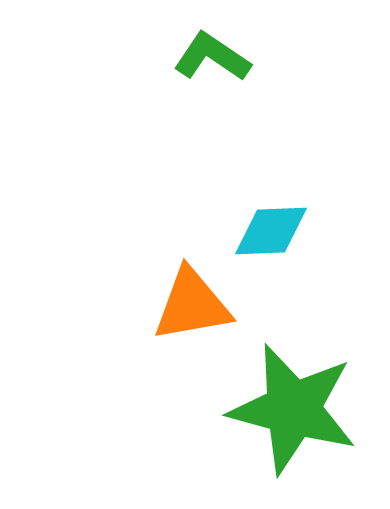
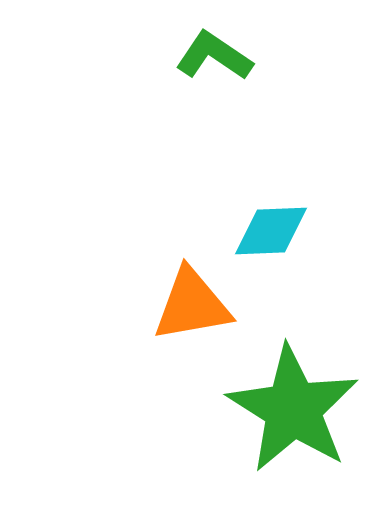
green L-shape: moved 2 px right, 1 px up
green star: rotated 17 degrees clockwise
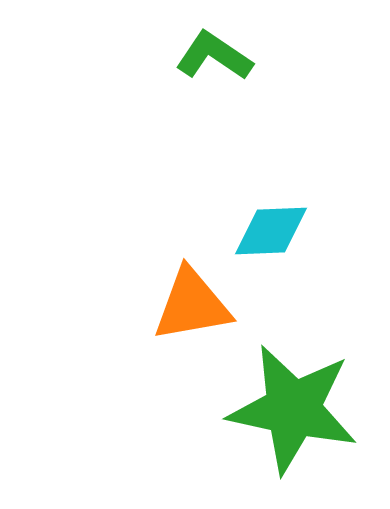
green star: rotated 20 degrees counterclockwise
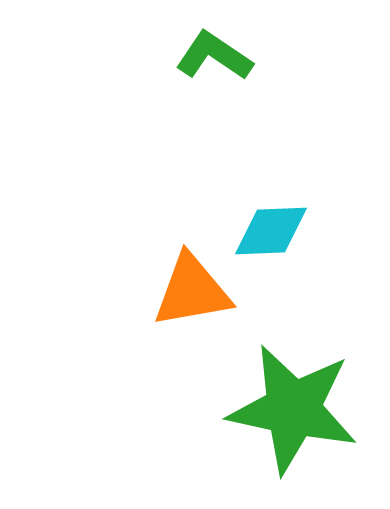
orange triangle: moved 14 px up
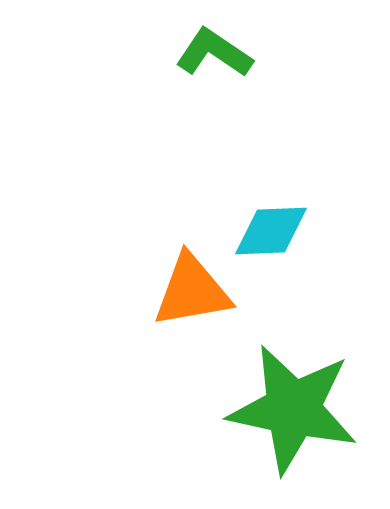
green L-shape: moved 3 px up
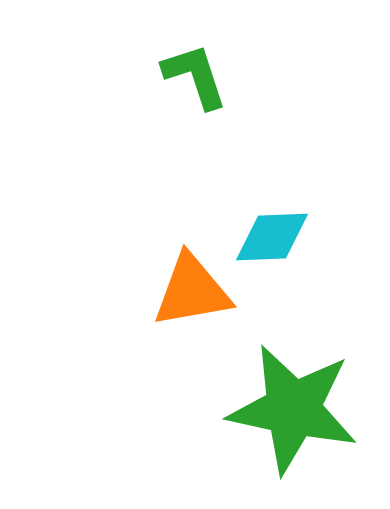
green L-shape: moved 19 px left, 23 px down; rotated 38 degrees clockwise
cyan diamond: moved 1 px right, 6 px down
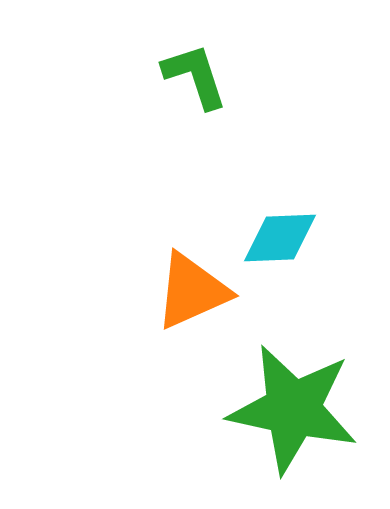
cyan diamond: moved 8 px right, 1 px down
orange triangle: rotated 14 degrees counterclockwise
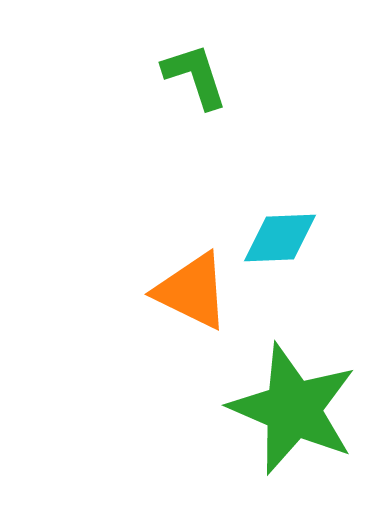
orange triangle: rotated 50 degrees clockwise
green star: rotated 11 degrees clockwise
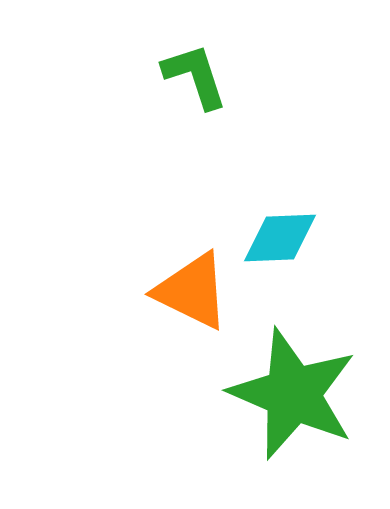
green star: moved 15 px up
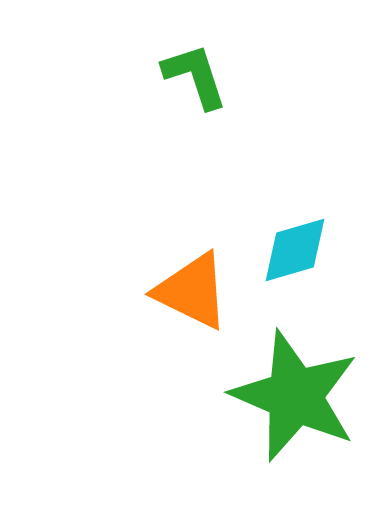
cyan diamond: moved 15 px right, 12 px down; rotated 14 degrees counterclockwise
green star: moved 2 px right, 2 px down
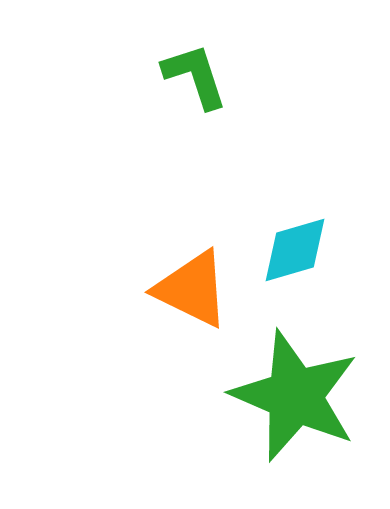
orange triangle: moved 2 px up
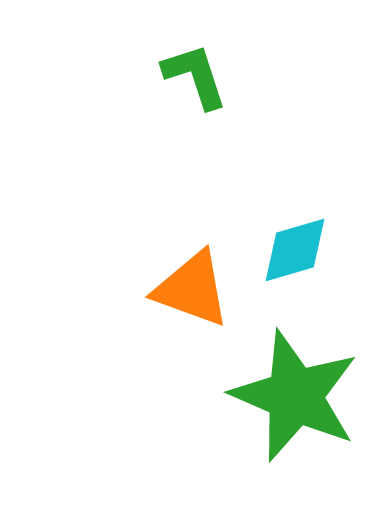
orange triangle: rotated 6 degrees counterclockwise
